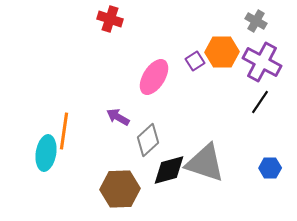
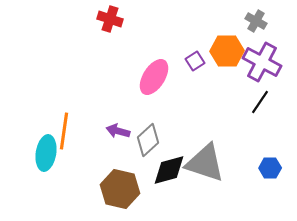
orange hexagon: moved 5 px right, 1 px up
purple arrow: moved 14 px down; rotated 15 degrees counterclockwise
brown hexagon: rotated 15 degrees clockwise
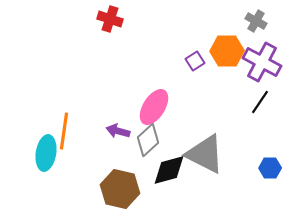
pink ellipse: moved 30 px down
gray triangle: moved 9 px up; rotated 9 degrees clockwise
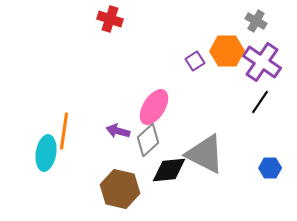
purple cross: rotated 6 degrees clockwise
black diamond: rotated 9 degrees clockwise
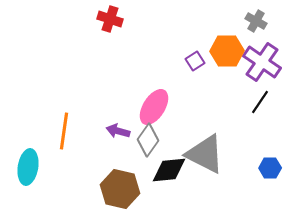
gray diamond: rotated 12 degrees counterclockwise
cyan ellipse: moved 18 px left, 14 px down
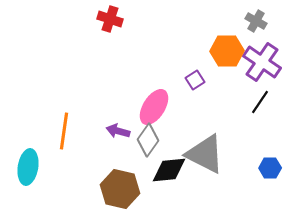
purple square: moved 19 px down
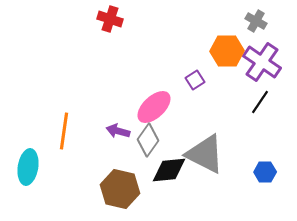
pink ellipse: rotated 15 degrees clockwise
blue hexagon: moved 5 px left, 4 px down
